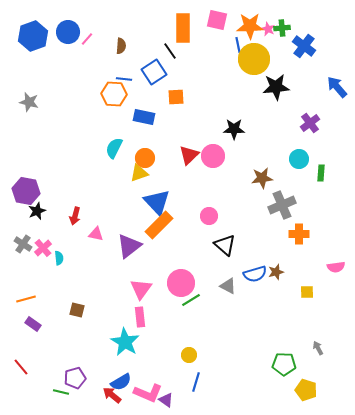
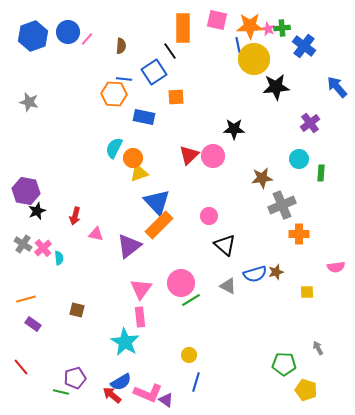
orange circle at (145, 158): moved 12 px left
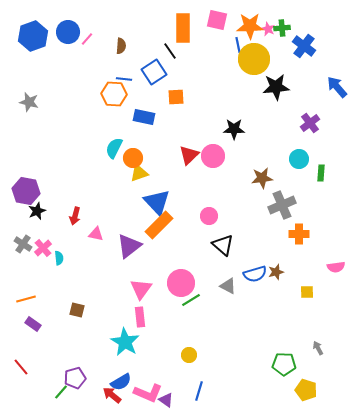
black triangle at (225, 245): moved 2 px left
blue line at (196, 382): moved 3 px right, 9 px down
green line at (61, 392): rotated 63 degrees counterclockwise
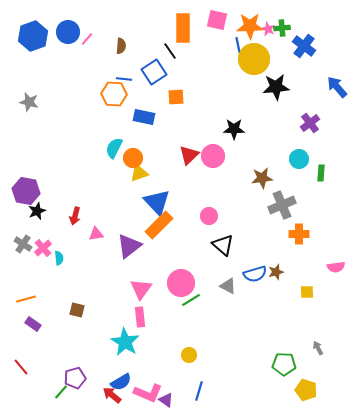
pink triangle at (96, 234): rotated 21 degrees counterclockwise
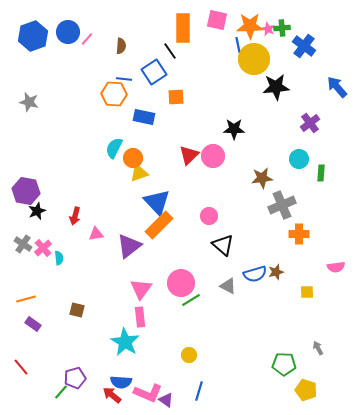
blue semicircle at (121, 382): rotated 35 degrees clockwise
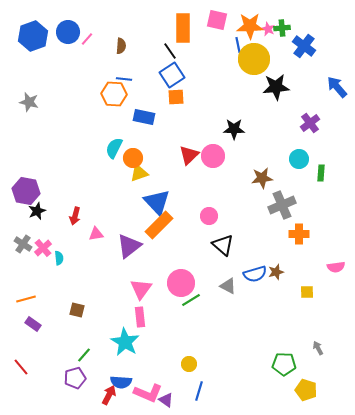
blue square at (154, 72): moved 18 px right, 3 px down
yellow circle at (189, 355): moved 9 px down
green line at (61, 392): moved 23 px right, 37 px up
red arrow at (112, 395): moved 3 px left; rotated 78 degrees clockwise
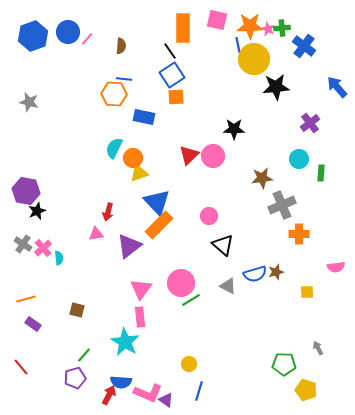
red arrow at (75, 216): moved 33 px right, 4 px up
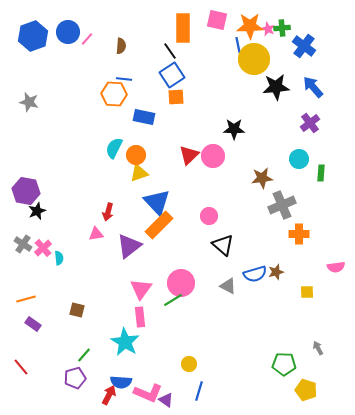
blue arrow at (337, 87): moved 24 px left
orange circle at (133, 158): moved 3 px right, 3 px up
green line at (191, 300): moved 18 px left
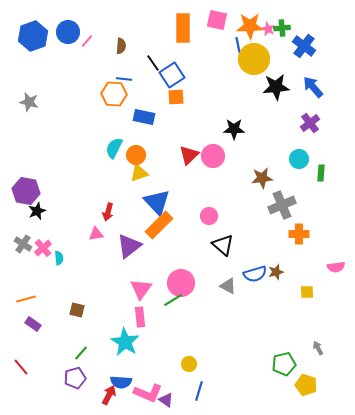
pink line at (87, 39): moved 2 px down
black line at (170, 51): moved 17 px left, 12 px down
green line at (84, 355): moved 3 px left, 2 px up
green pentagon at (284, 364): rotated 15 degrees counterclockwise
yellow pentagon at (306, 390): moved 5 px up
